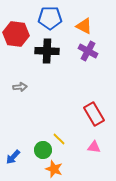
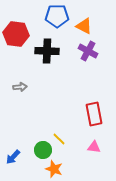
blue pentagon: moved 7 px right, 2 px up
red rectangle: rotated 20 degrees clockwise
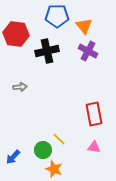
orange triangle: rotated 24 degrees clockwise
black cross: rotated 15 degrees counterclockwise
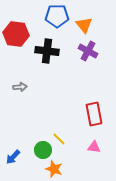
orange triangle: moved 1 px up
black cross: rotated 20 degrees clockwise
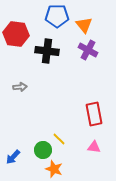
purple cross: moved 1 px up
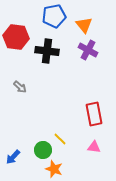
blue pentagon: moved 3 px left; rotated 10 degrees counterclockwise
red hexagon: moved 3 px down
gray arrow: rotated 48 degrees clockwise
yellow line: moved 1 px right
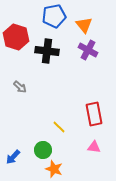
red hexagon: rotated 10 degrees clockwise
yellow line: moved 1 px left, 12 px up
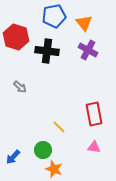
orange triangle: moved 2 px up
